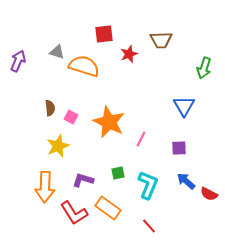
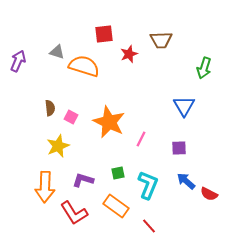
orange rectangle: moved 8 px right, 2 px up
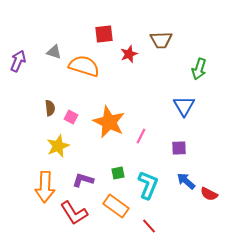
gray triangle: moved 3 px left
green arrow: moved 5 px left, 1 px down
pink line: moved 3 px up
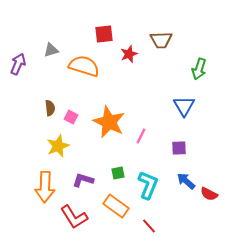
gray triangle: moved 3 px left, 2 px up; rotated 35 degrees counterclockwise
purple arrow: moved 3 px down
red L-shape: moved 4 px down
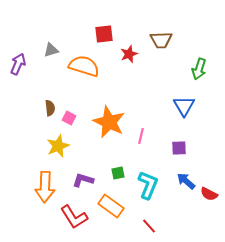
pink square: moved 2 px left, 1 px down
pink line: rotated 14 degrees counterclockwise
orange rectangle: moved 5 px left
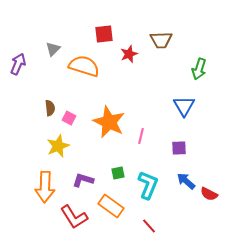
gray triangle: moved 2 px right, 1 px up; rotated 28 degrees counterclockwise
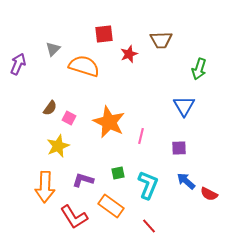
brown semicircle: rotated 42 degrees clockwise
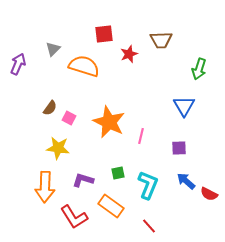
yellow star: moved 2 px down; rotated 30 degrees clockwise
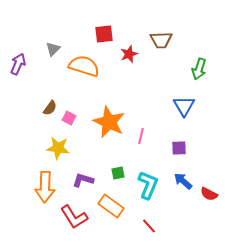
blue arrow: moved 3 px left
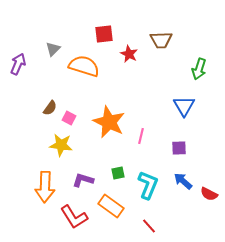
red star: rotated 24 degrees counterclockwise
yellow star: moved 3 px right, 3 px up
